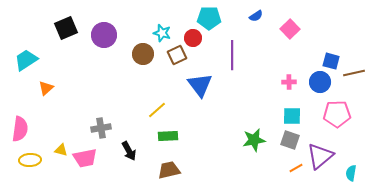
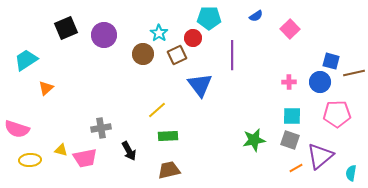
cyan star: moved 3 px left; rotated 18 degrees clockwise
pink semicircle: moved 3 px left; rotated 100 degrees clockwise
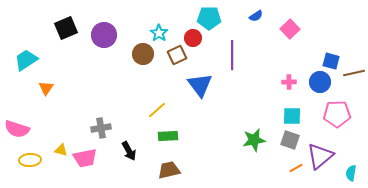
orange triangle: rotated 14 degrees counterclockwise
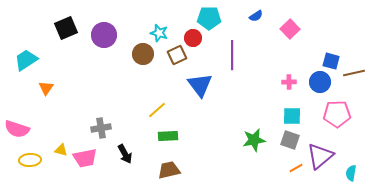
cyan star: rotated 18 degrees counterclockwise
black arrow: moved 4 px left, 3 px down
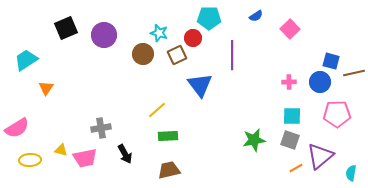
pink semicircle: moved 1 px up; rotated 50 degrees counterclockwise
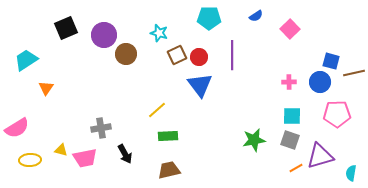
red circle: moved 6 px right, 19 px down
brown circle: moved 17 px left
purple triangle: rotated 24 degrees clockwise
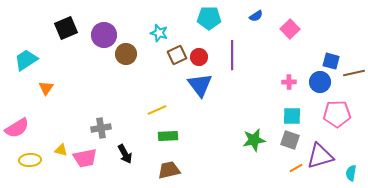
yellow line: rotated 18 degrees clockwise
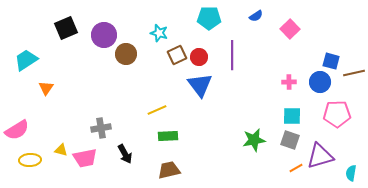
pink semicircle: moved 2 px down
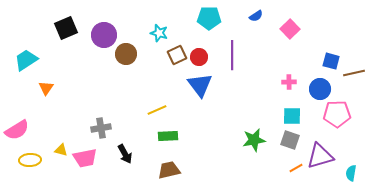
blue circle: moved 7 px down
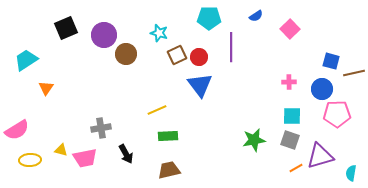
purple line: moved 1 px left, 8 px up
blue circle: moved 2 px right
black arrow: moved 1 px right
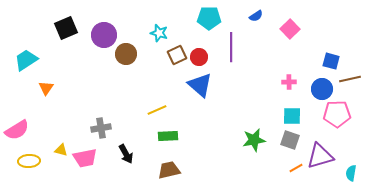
brown line: moved 4 px left, 6 px down
blue triangle: rotated 12 degrees counterclockwise
yellow ellipse: moved 1 px left, 1 px down
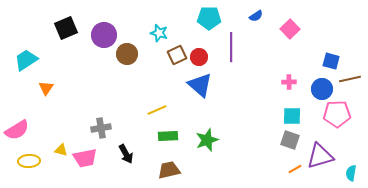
brown circle: moved 1 px right
green star: moved 47 px left; rotated 10 degrees counterclockwise
orange line: moved 1 px left, 1 px down
